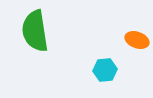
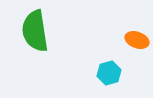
cyan hexagon: moved 4 px right, 3 px down; rotated 10 degrees counterclockwise
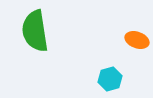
cyan hexagon: moved 1 px right, 6 px down
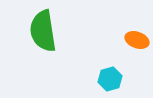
green semicircle: moved 8 px right
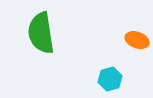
green semicircle: moved 2 px left, 2 px down
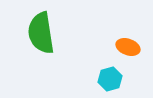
orange ellipse: moved 9 px left, 7 px down
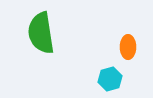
orange ellipse: rotated 70 degrees clockwise
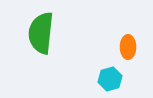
green semicircle: rotated 15 degrees clockwise
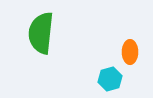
orange ellipse: moved 2 px right, 5 px down
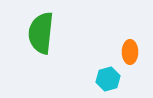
cyan hexagon: moved 2 px left
